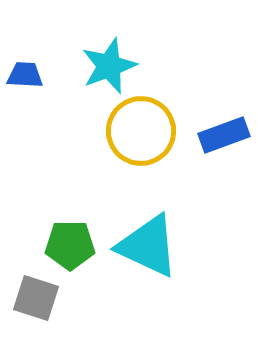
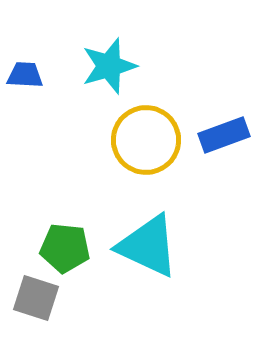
cyan star: rotated 4 degrees clockwise
yellow circle: moved 5 px right, 9 px down
green pentagon: moved 5 px left, 3 px down; rotated 6 degrees clockwise
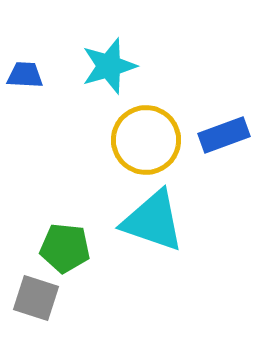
cyan triangle: moved 5 px right, 25 px up; rotated 6 degrees counterclockwise
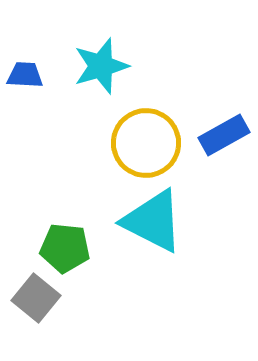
cyan star: moved 8 px left
blue rectangle: rotated 9 degrees counterclockwise
yellow circle: moved 3 px down
cyan triangle: rotated 8 degrees clockwise
gray square: rotated 21 degrees clockwise
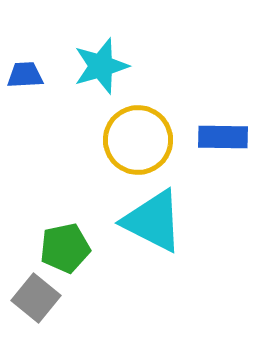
blue trapezoid: rotated 6 degrees counterclockwise
blue rectangle: moved 1 px left, 2 px down; rotated 30 degrees clockwise
yellow circle: moved 8 px left, 3 px up
green pentagon: rotated 18 degrees counterclockwise
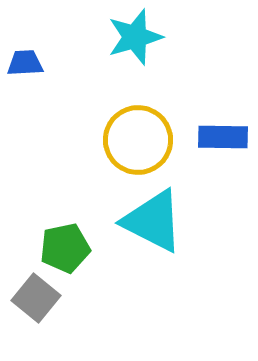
cyan star: moved 34 px right, 29 px up
blue trapezoid: moved 12 px up
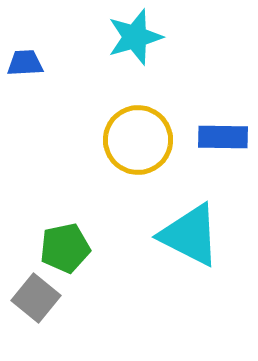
cyan triangle: moved 37 px right, 14 px down
